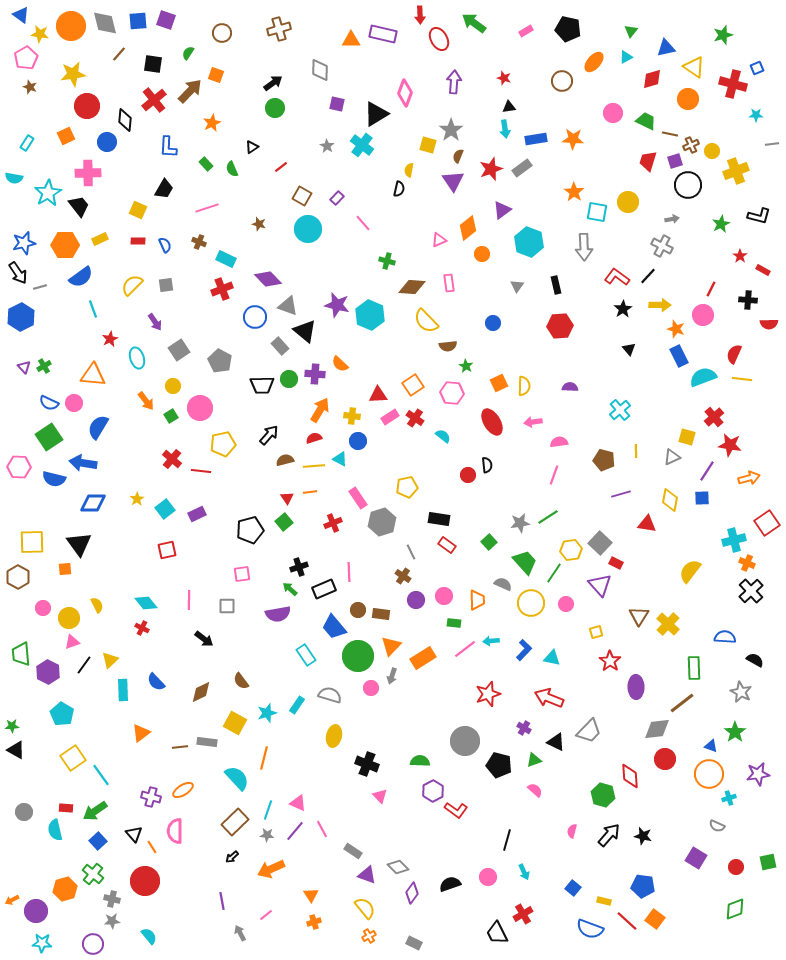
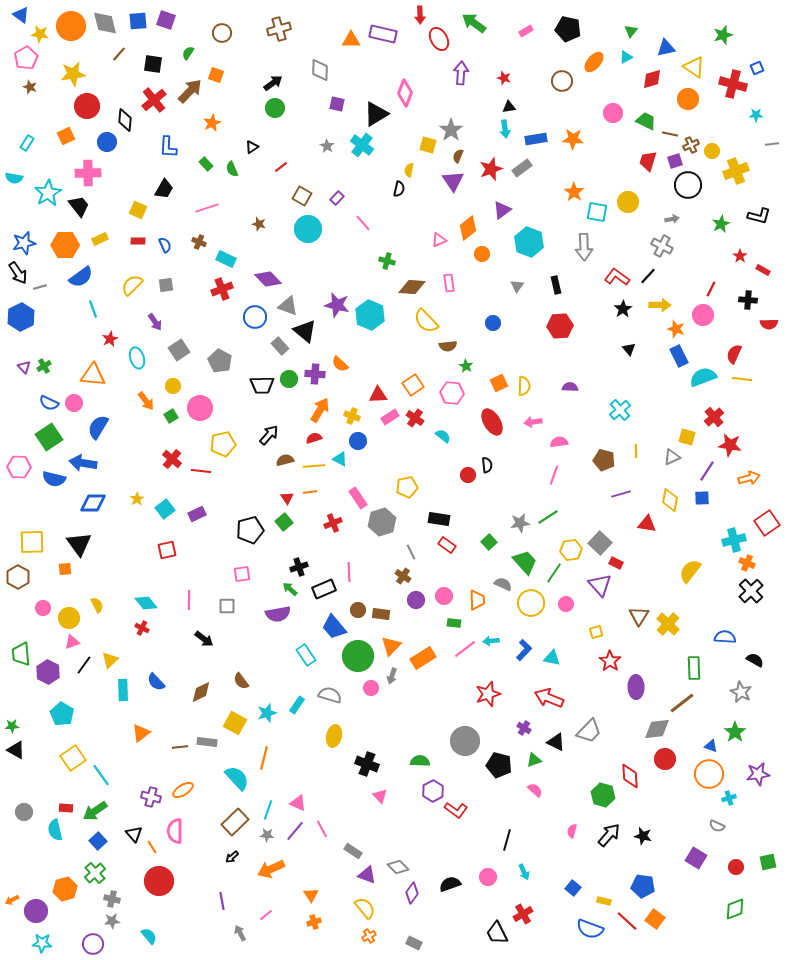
purple arrow at (454, 82): moved 7 px right, 9 px up
yellow cross at (352, 416): rotated 14 degrees clockwise
green cross at (93, 874): moved 2 px right, 1 px up; rotated 10 degrees clockwise
red circle at (145, 881): moved 14 px right
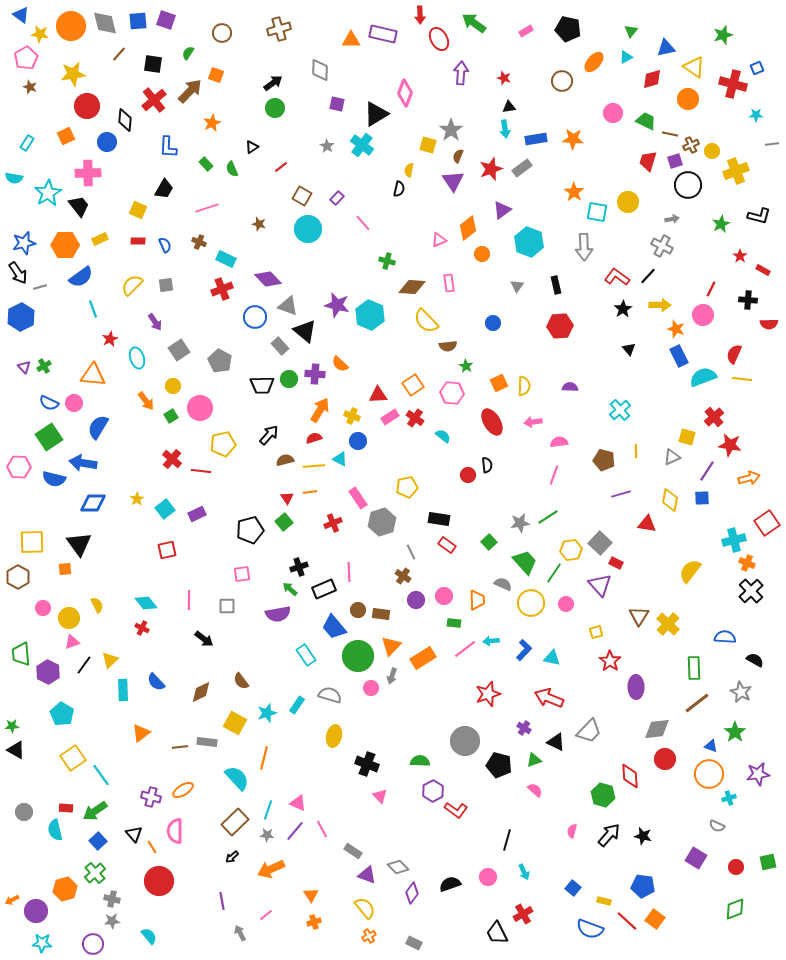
brown line at (682, 703): moved 15 px right
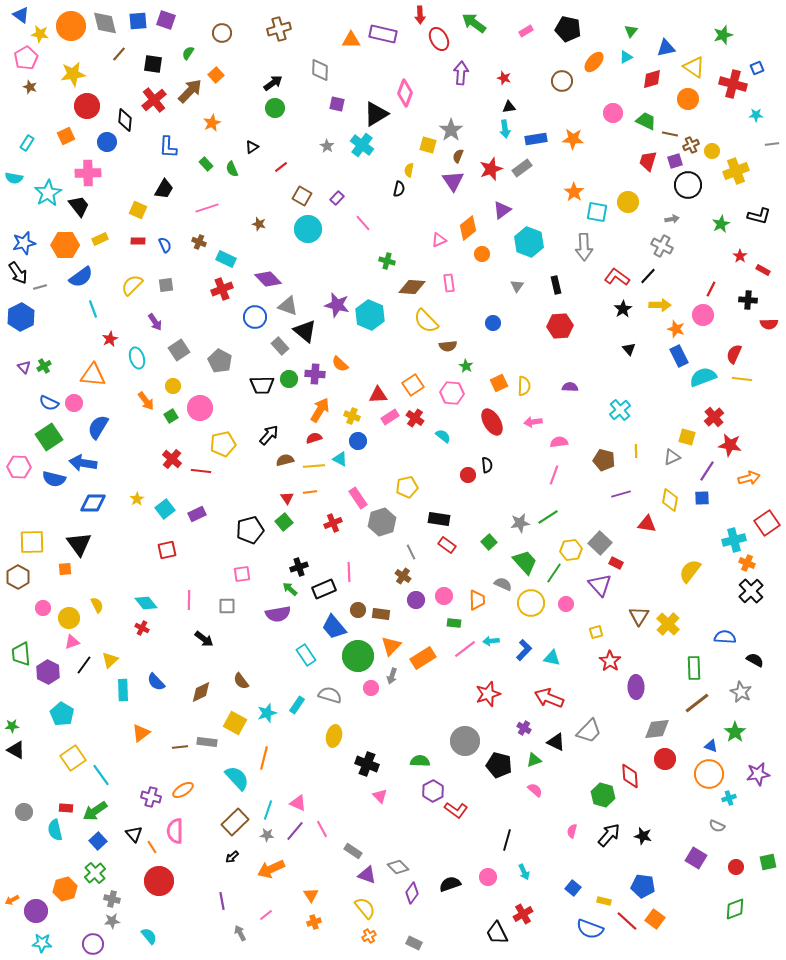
orange square at (216, 75): rotated 28 degrees clockwise
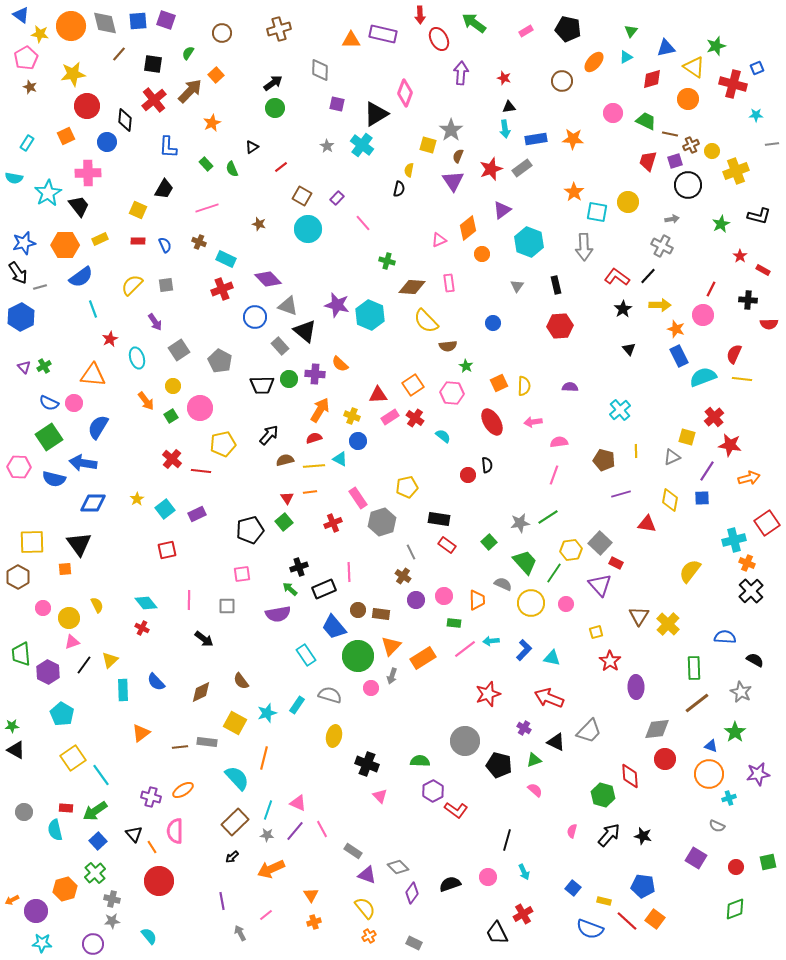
green star at (723, 35): moved 7 px left, 11 px down
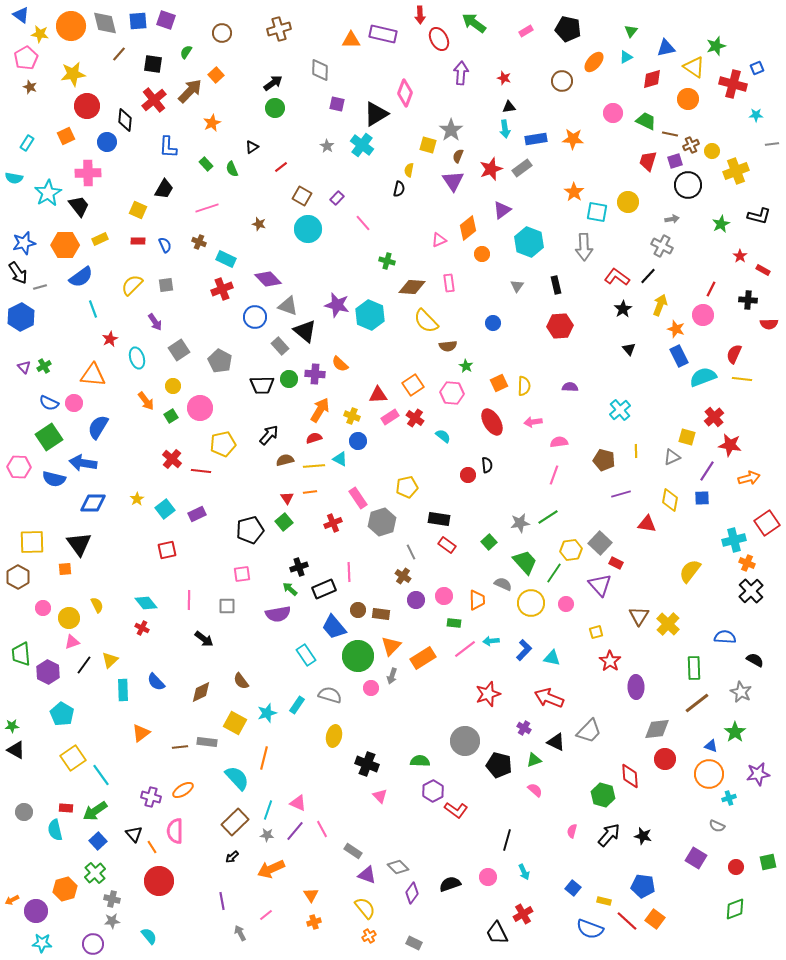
green semicircle at (188, 53): moved 2 px left, 1 px up
yellow arrow at (660, 305): rotated 70 degrees counterclockwise
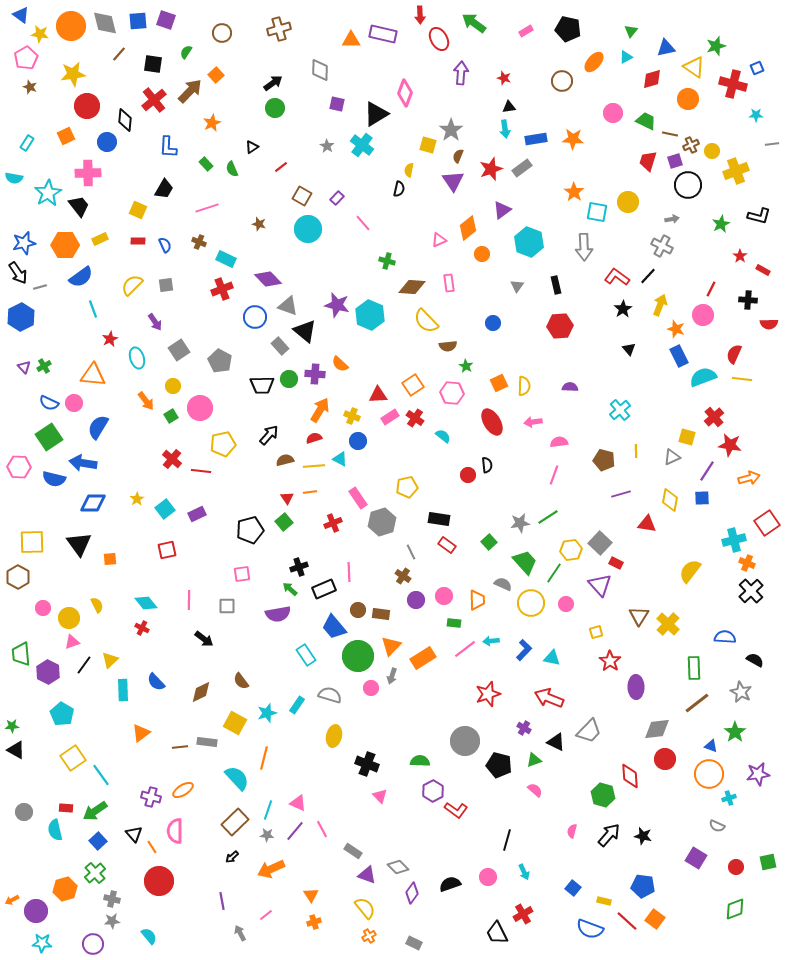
orange square at (65, 569): moved 45 px right, 10 px up
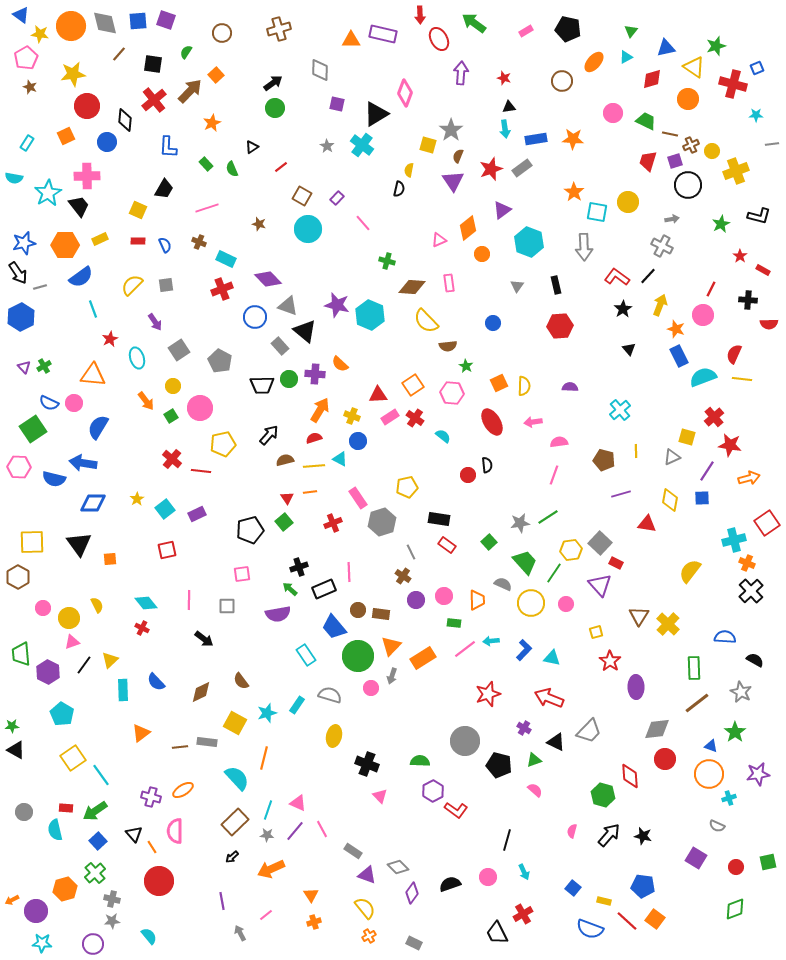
pink cross at (88, 173): moved 1 px left, 3 px down
green square at (49, 437): moved 16 px left, 8 px up
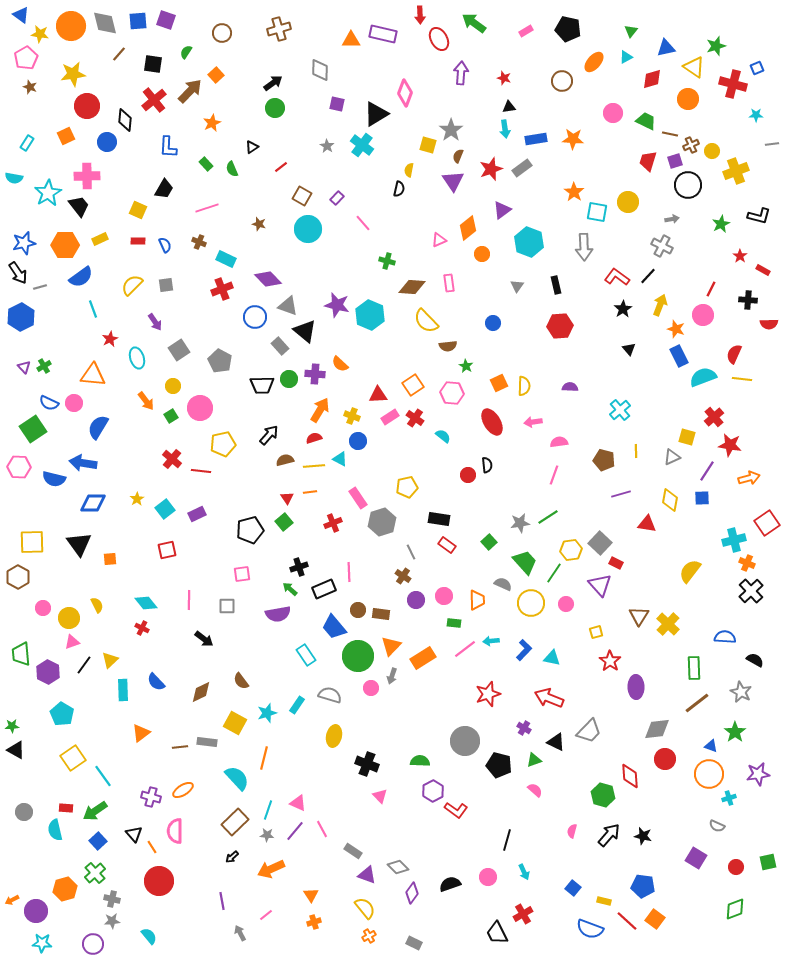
cyan line at (101, 775): moved 2 px right, 1 px down
